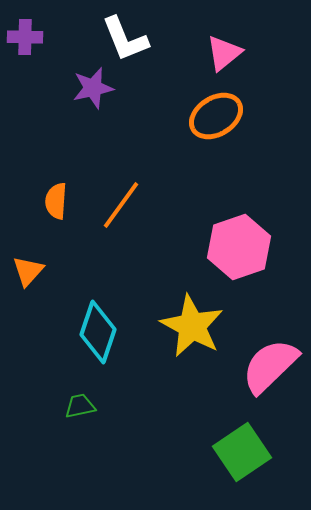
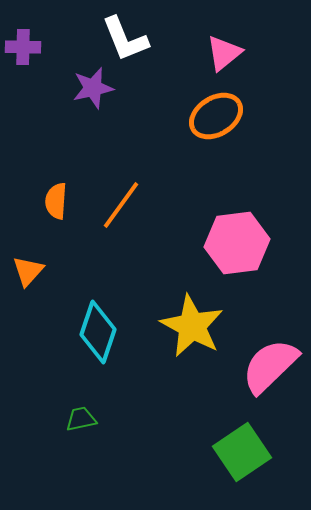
purple cross: moved 2 px left, 10 px down
pink hexagon: moved 2 px left, 4 px up; rotated 12 degrees clockwise
green trapezoid: moved 1 px right, 13 px down
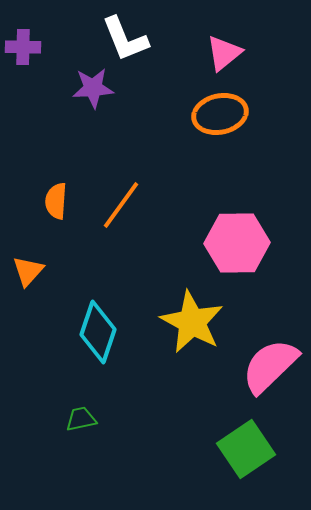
purple star: rotated 9 degrees clockwise
orange ellipse: moved 4 px right, 2 px up; rotated 20 degrees clockwise
pink hexagon: rotated 6 degrees clockwise
yellow star: moved 4 px up
green square: moved 4 px right, 3 px up
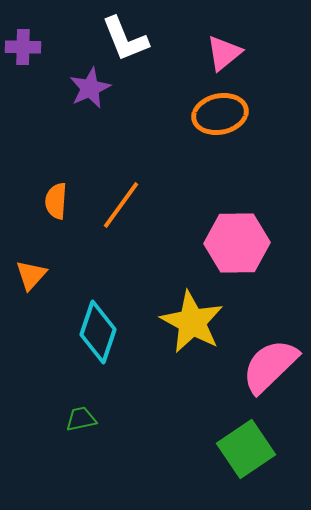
purple star: moved 3 px left; rotated 21 degrees counterclockwise
orange triangle: moved 3 px right, 4 px down
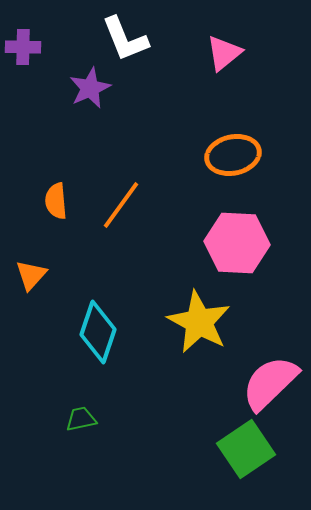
orange ellipse: moved 13 px right, 41 px down
orange semicircle: rotated 9 degrees counterclockwise
pink hexagon: rotated 4 degrees clockwise
yellow star: moved 7 px right
pink semicircle: moved 17 px down
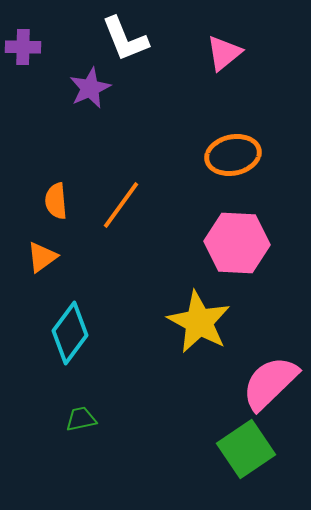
orange triangle: moved 11 px right, 18 px up; rotated 12 degrees clockwise
cyan diamond: moved 28 px left, 1 px down; rotated 18 degrees clockwise
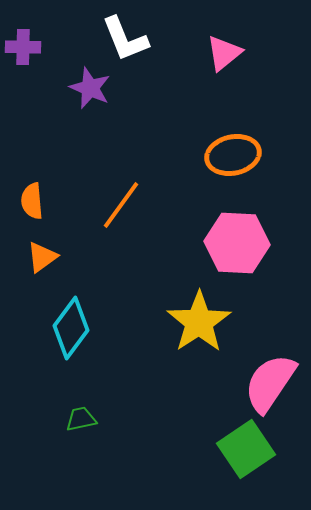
purple star: rotated 24 degrees counterclockwise
orange semicircle: moved 24 px left
yellow star: rotated 10 degrees clockwise
cyan diamond: moved 1 px right, 5 px up
pink semicircle: rotated 12 degrees counterclockwise
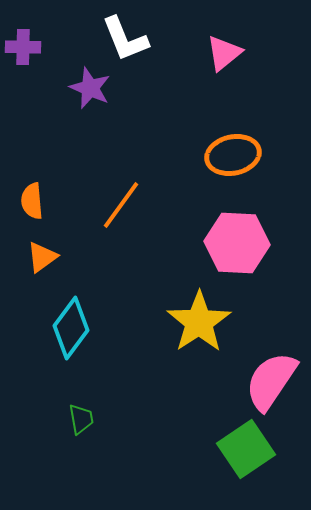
pink semicircle: moved 1 px right, 2 px up
green trapezoid: rotated 92 degrees clockwise
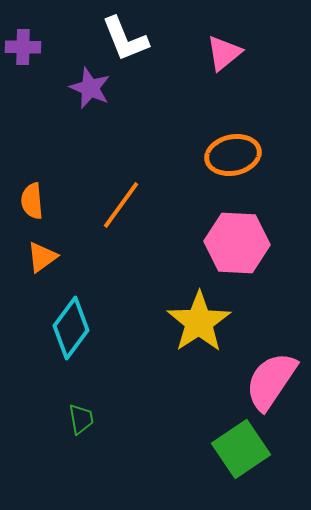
green square: moved 5 px left
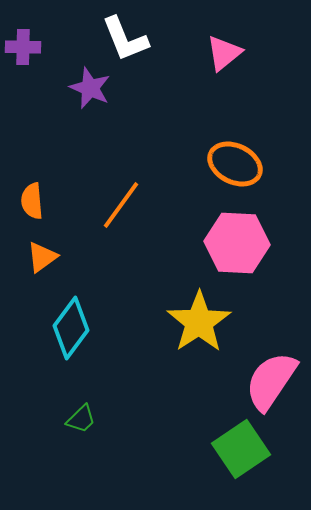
orange ellipse: moved 2 px right, 9 px down; rotated 38 degrees clockwise
green trapezoid: rotated 56 degrees clockwise
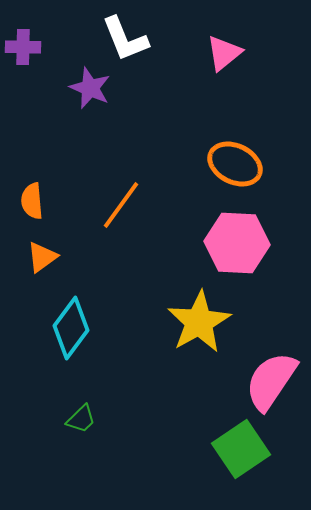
yellow star: rotated 4 degrees clockwise
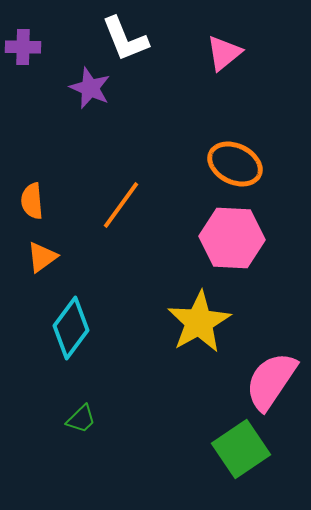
pink hexagon: moved 5 px left, 5 px up
